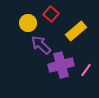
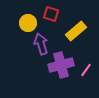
red square: rotated 21 degrees counterclockwise
purple arrow: moved 1 px up; rotated 30 degrees clockwise
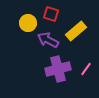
purple arrow: moved 7 px right, 4 px up; rotated 45 degrees counterclockwise
purple cross: moved 3 px left, 4 px down
pink line: moved 1 px up
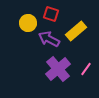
purple arrow: moved 1 px right, 1 px up
purple cross: rotated 25 degrees counterclockwise
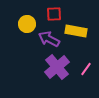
red square: moved 3 px right; rotated 21 degrees counterclockwise
yellow circle: moved 1 px left, 1 px down
yellow rectangle: rotated 50 degrees clockwise
purple cross: moved 1 px left, 2 px up
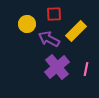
yellow rectangle: rotated 55 degrees counterclockwise
pink line: rotated 24 degrees counterclockwise
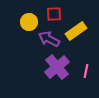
yellow circle: moved 2 px right, 2 px up
yellow rectangle: rotated 10 degrees clockwise
pink line: moved 2 px down
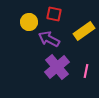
red square: rotated 14 degrees clockwise
yellow rectangle: moved 8 px right
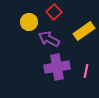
red square: moved 2 px up; rotated 35 degrees clockwise
purple cross: rotated 30 degrees clockwise
